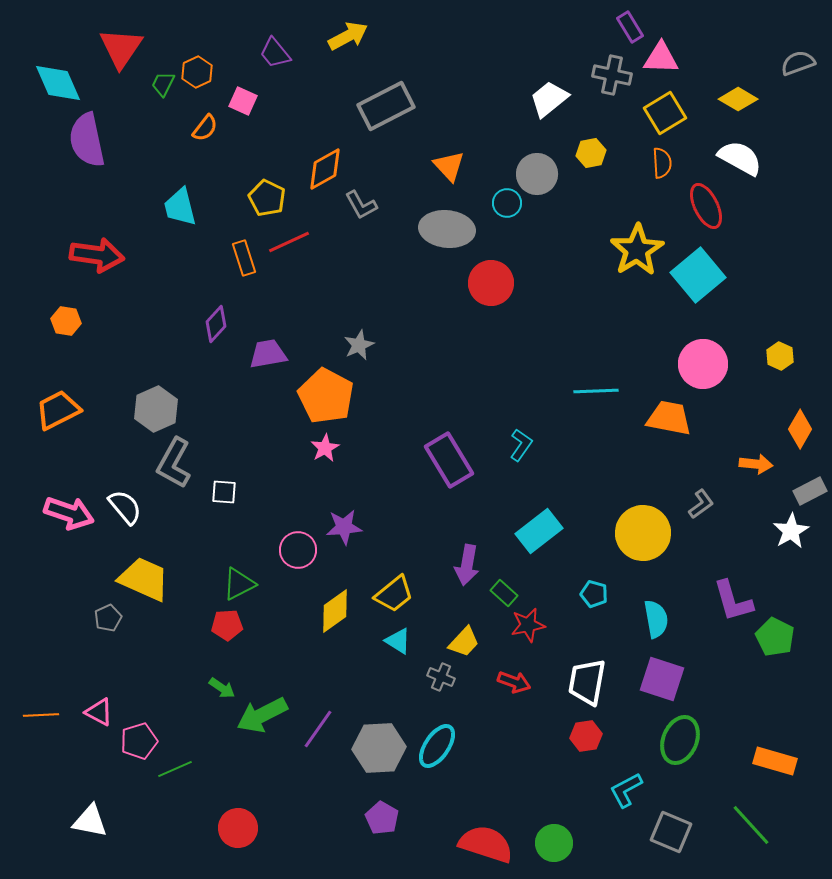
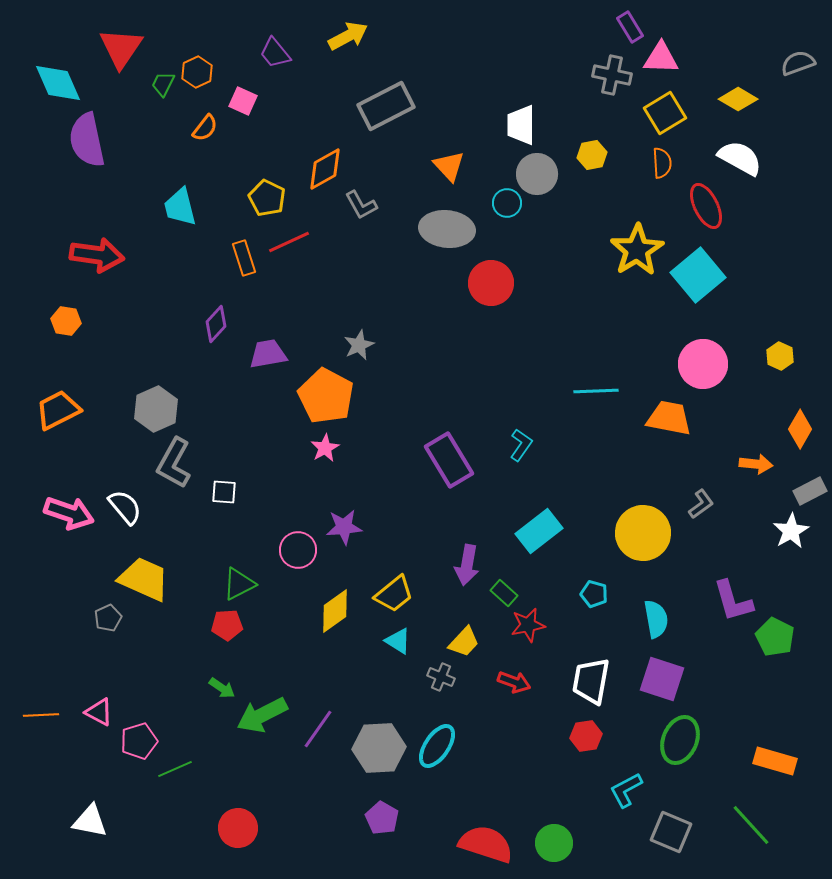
white trapezoid at (549, 99): moved 28 px left, 26 px down; rotated 51 degrees counterclockwise
yellow hexagon at (591, 153): moved 1 px right, 2 px down
white trapezoid at (587, 682): moved 4 px right, 1 px up
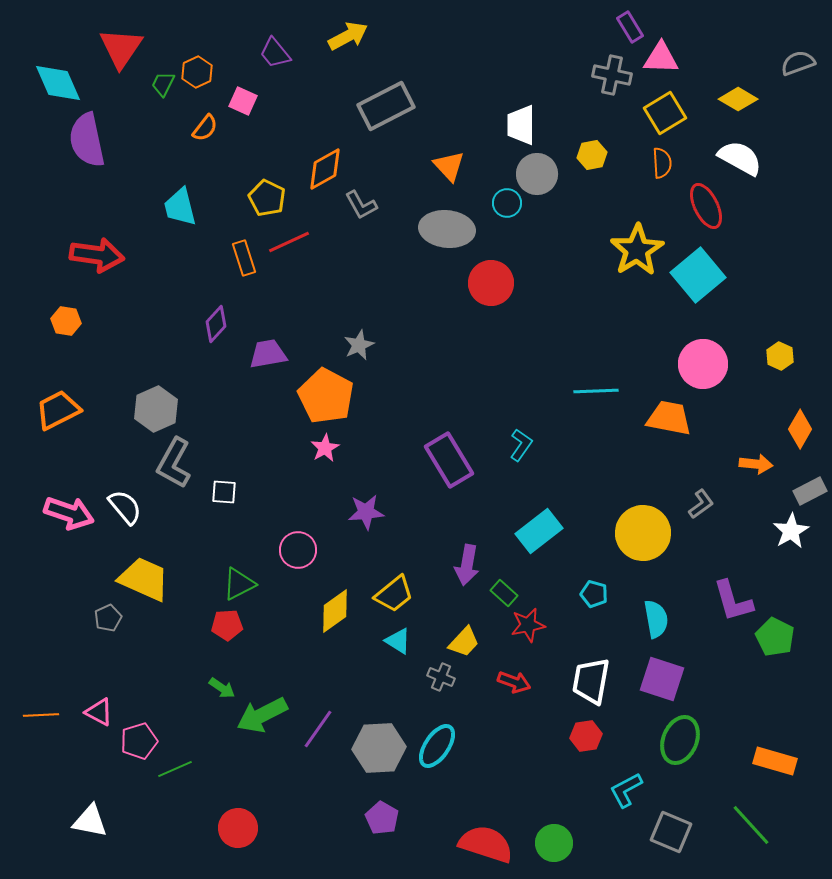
purple star at (344, 527): moved 22 px right, 15 px up
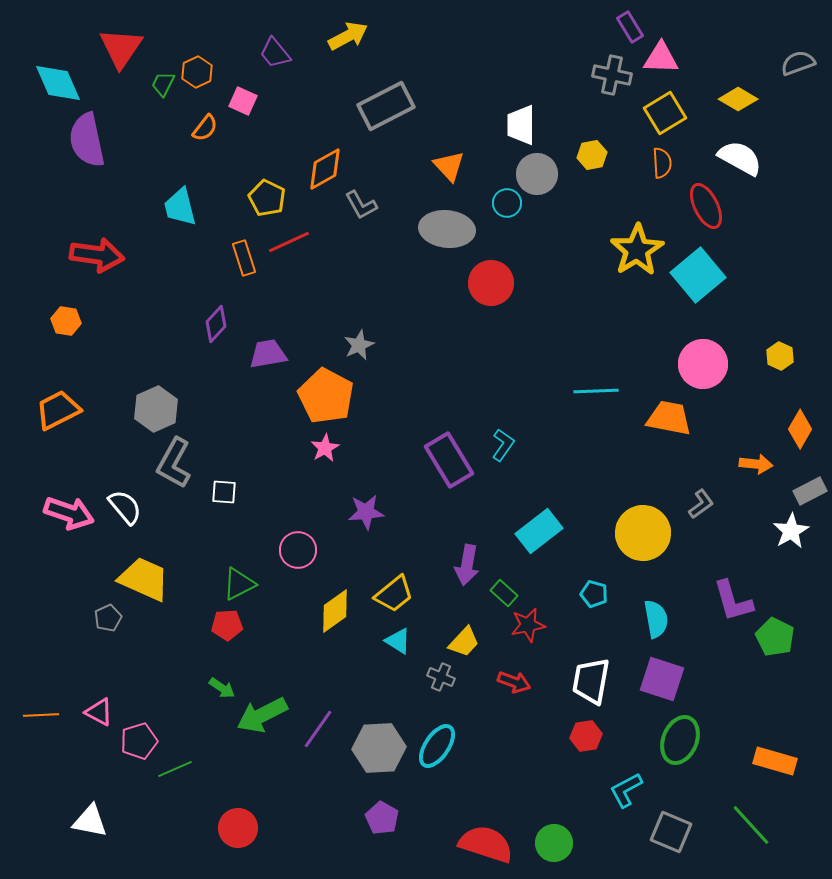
cyan L-shape at (521, 445): moved 18 px left
